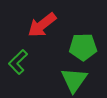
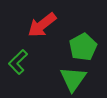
green pentagon: rotated 28 degrees counterclockwise
green triangle: moved 1 px left, 1 px up
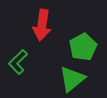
red arrow: rotated 44 degrees counterclockwise
green triangle: moved 1 px left; rotated 16 degrees clockwise
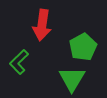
green L-shape: moved 1 px right
green triangle: rotated 20 degrees counterclockwise
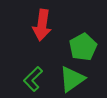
green L-shape: moved 14 px right, 17 px down
green triangle: rotated 24 degrees clockwise
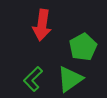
green triangle: moved 2 px left
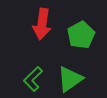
red arrow: moved 1 px up
green pentagon: moved 2 px left, 12 px up
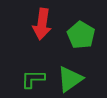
green pentagon: rotated 12 degrees counterclockwise
green L-shape: rotated 45 degrees clockwise
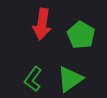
green L-shape: rotated 55 degrees counterclockwise
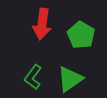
green L-shape: moved 2 px up
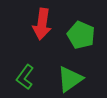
green pentagon: rotated 8 degrees counterclockwise
green L-shape: moved 8 px left
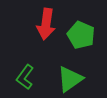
red arrow: moved 4 px right
